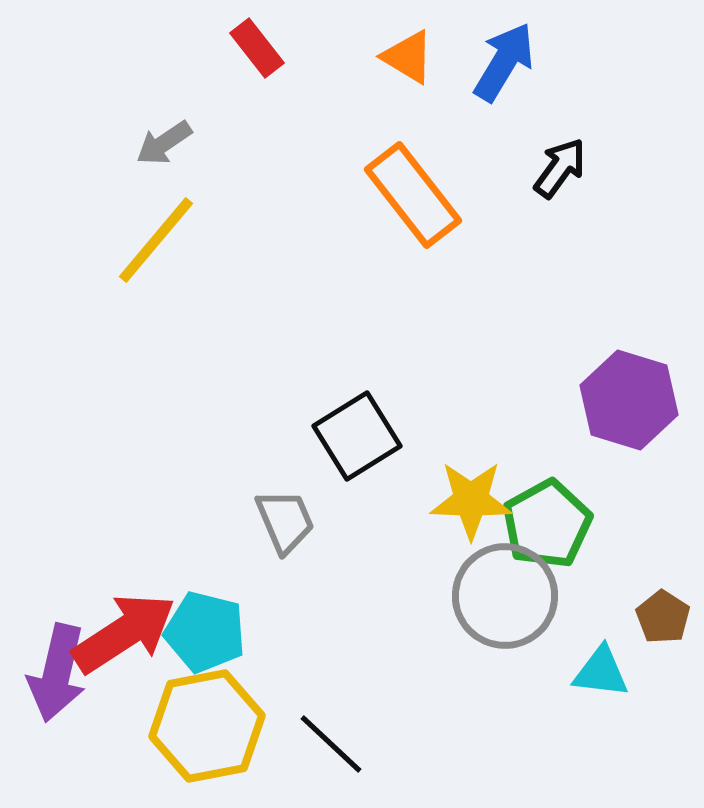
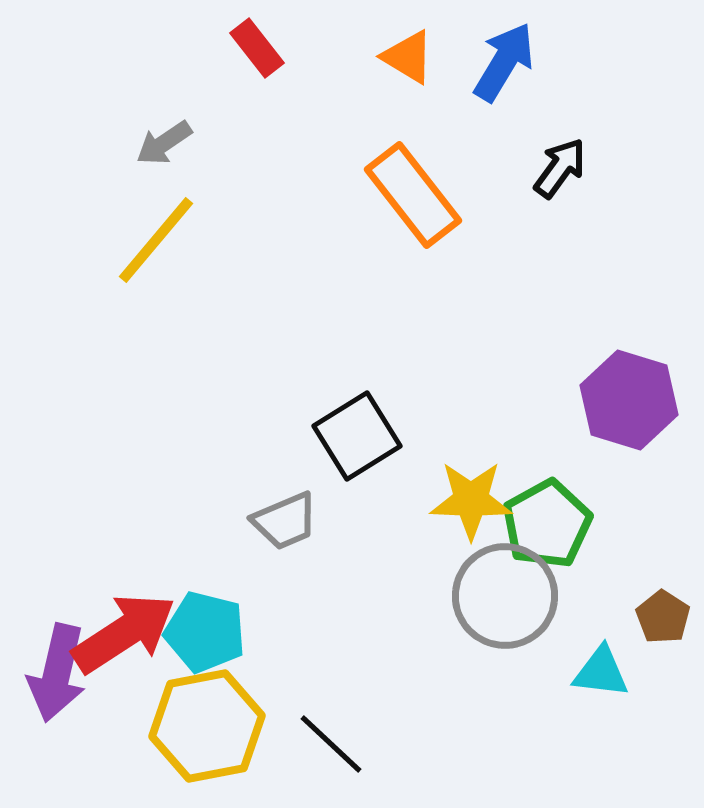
gray trapezoid: rotated 90 degrees clockwise
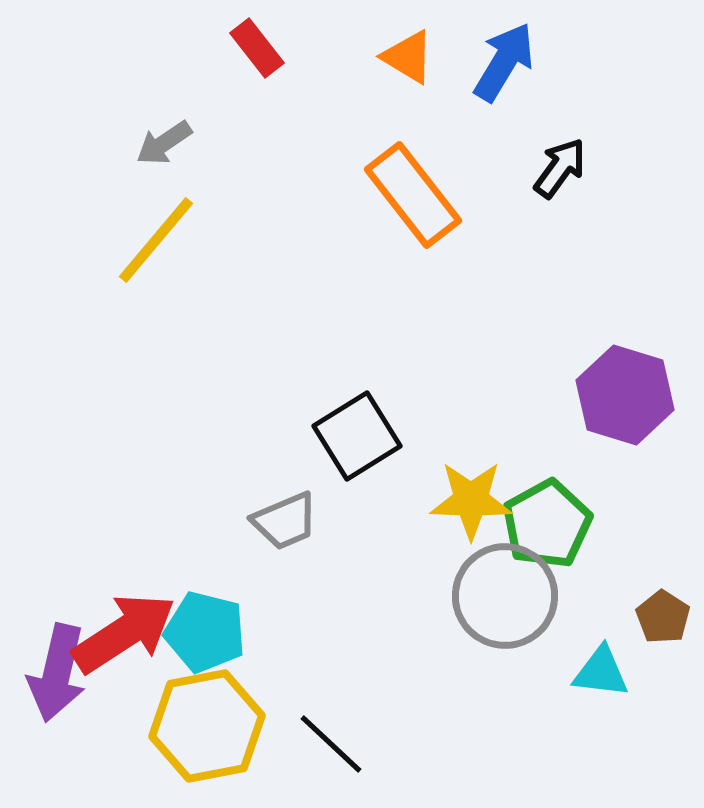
purple hexagon: moved 4 px left, 5 px up
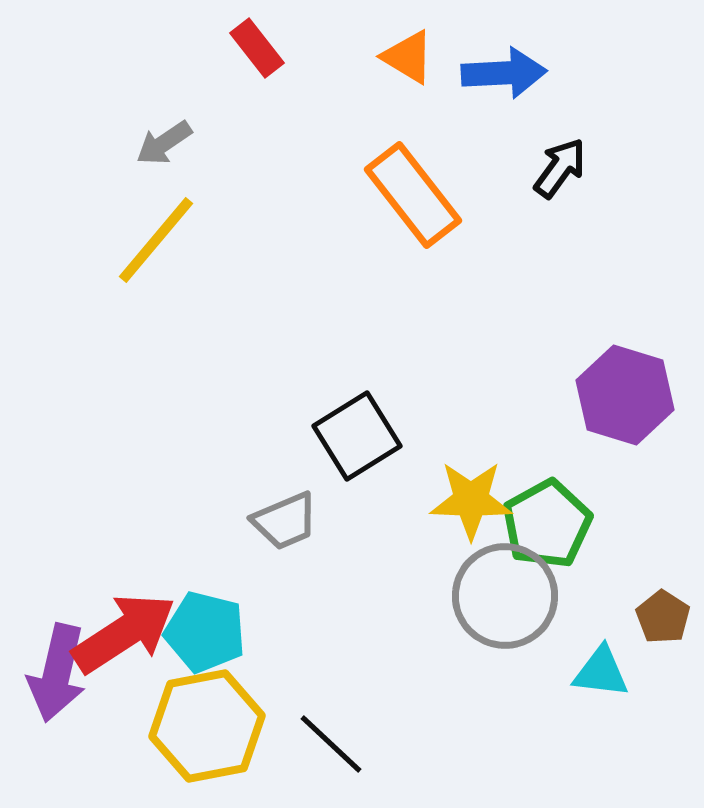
blue arrow: moved 11 px down; rotated 56 degrees clockwise
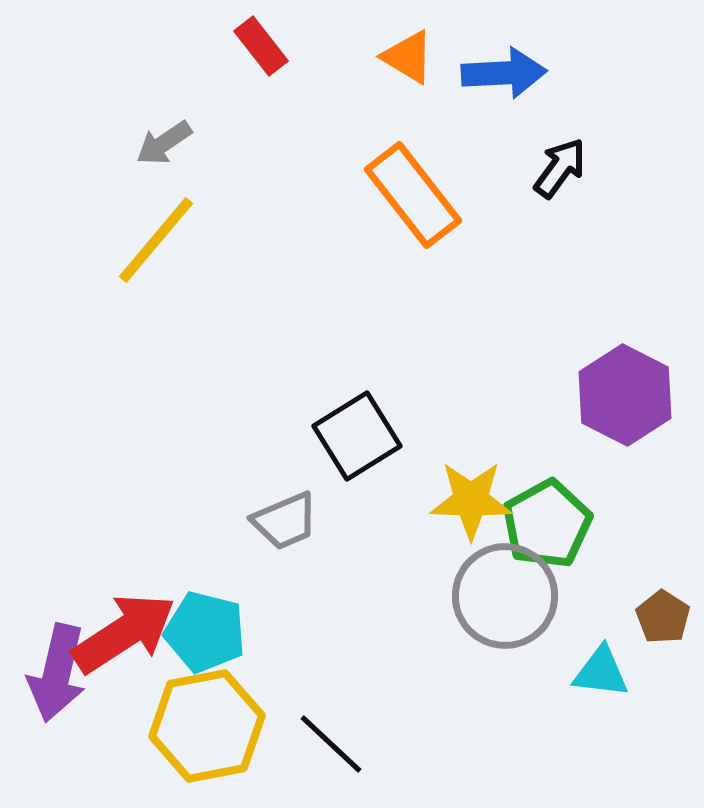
red rectangle: moved 4 px right, 2 px up
purple hexagon: rotated 10 degrees clockwise
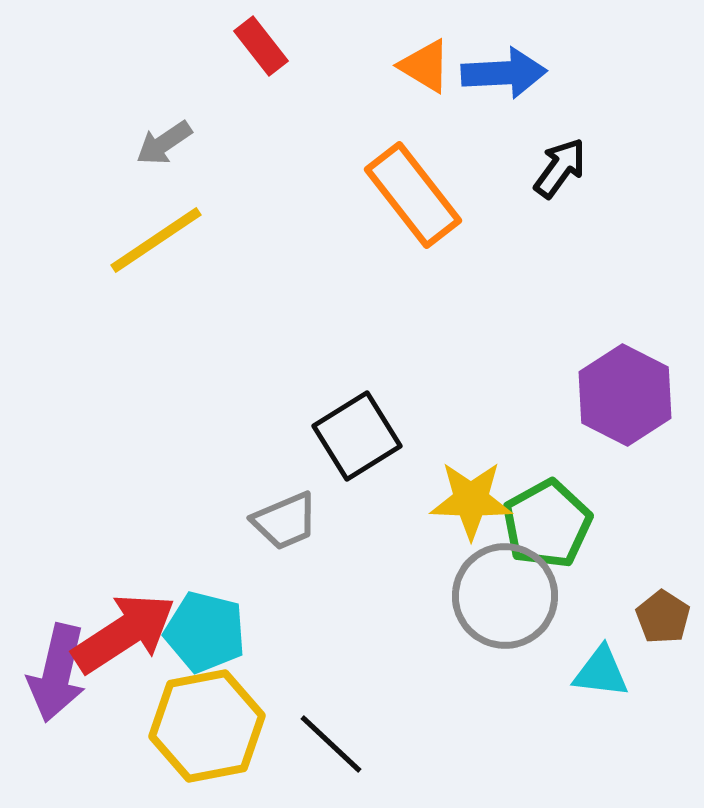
orange triangle: moved 17 px right, 9 px down
yellow line: rotated 16 degrees clockwise
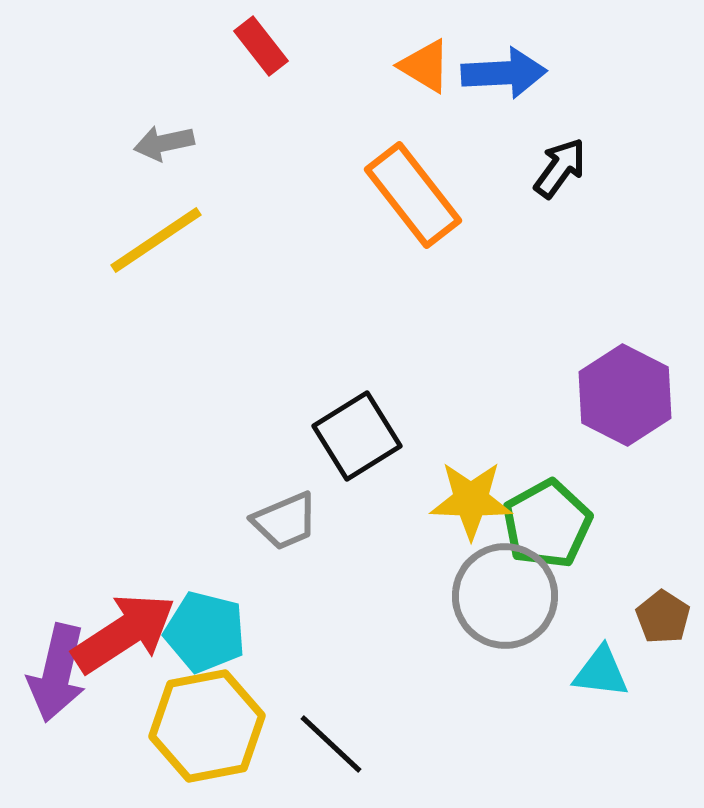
gray arrow: rotated 22 degrees clockwise
